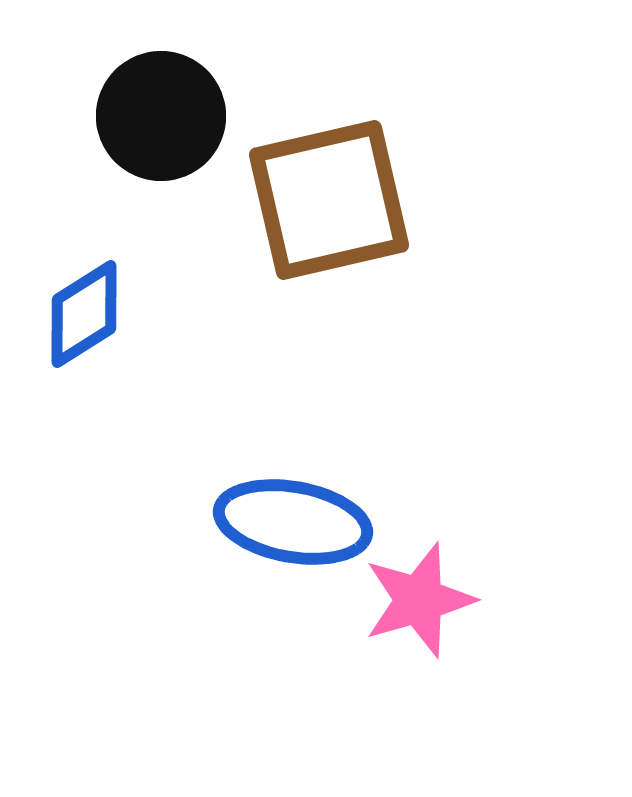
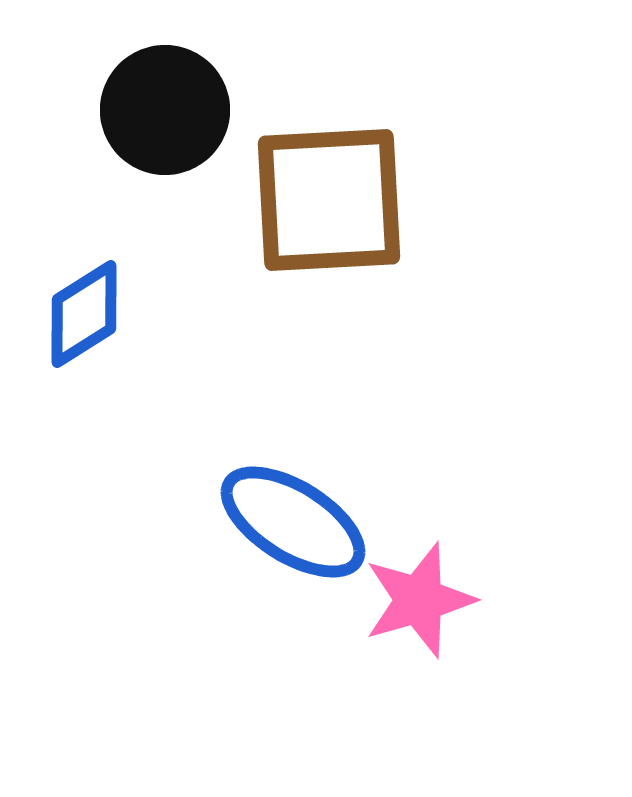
black circle: moved 4 px right, 6 px up
brown square: rotated 10 degrees clockwise
blue ellipse: rotated 22 degrees clockwise
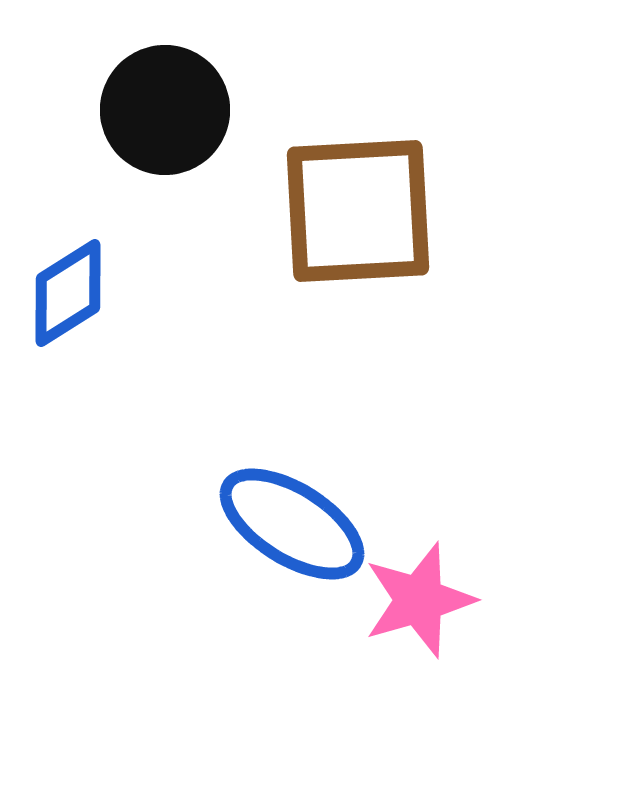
brown square: moved 29 px right, 11 px down
blue diamond: moved 16 px left, 21 px up
blue ellipse: moved 1 px left, 2 px down
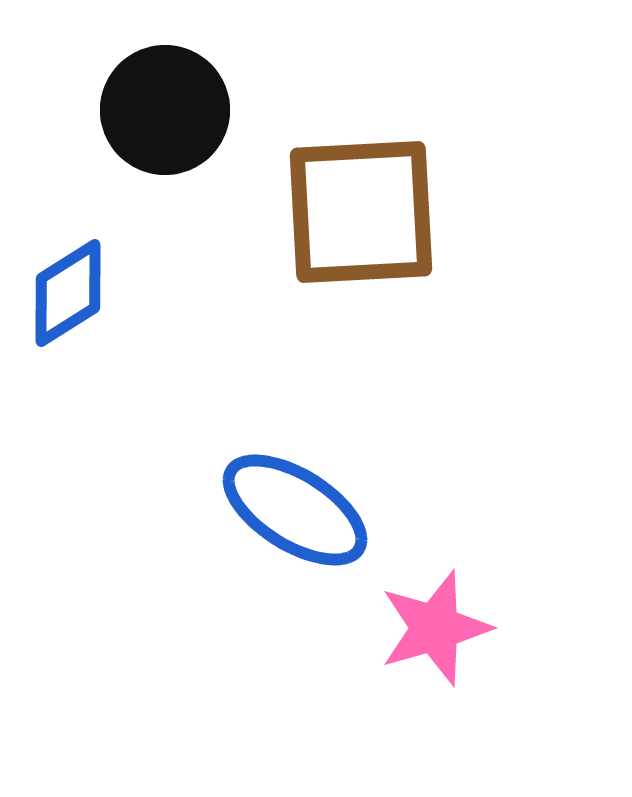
brown square: moved 3 px right, 1 px down
blue ellipse: moved 3 px right, 14 px up
pink star: moved 16 px right, 28 px down
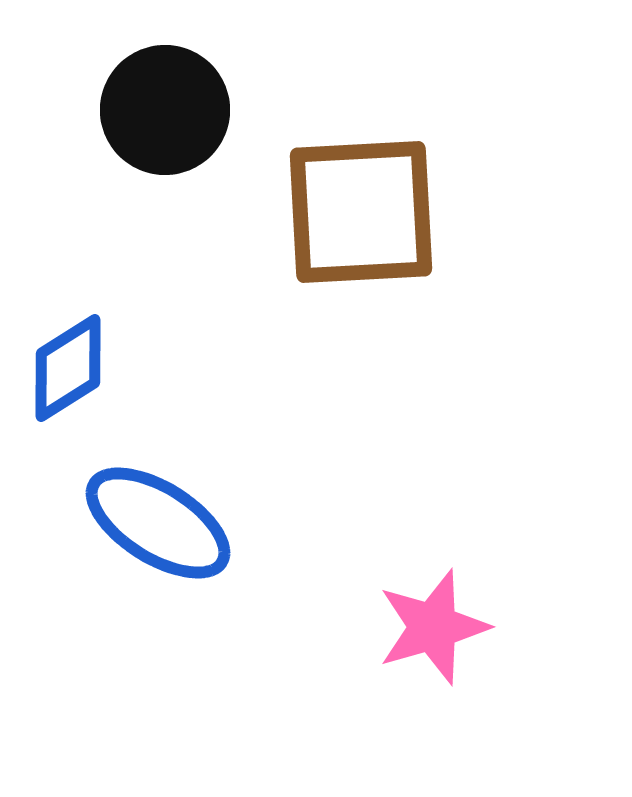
blue diamond: moved 75 px down
blue ellipse: moved 137 px left, 13 px down
pink star: moved 2 px left, 1 px up
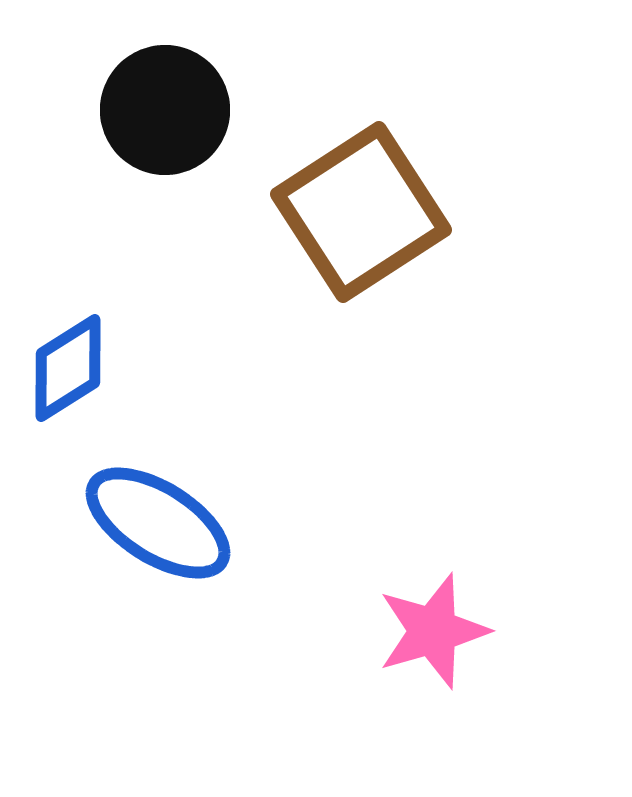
brown square: rotated 30 degrees counterclockwise
pink star: moved 4 px down
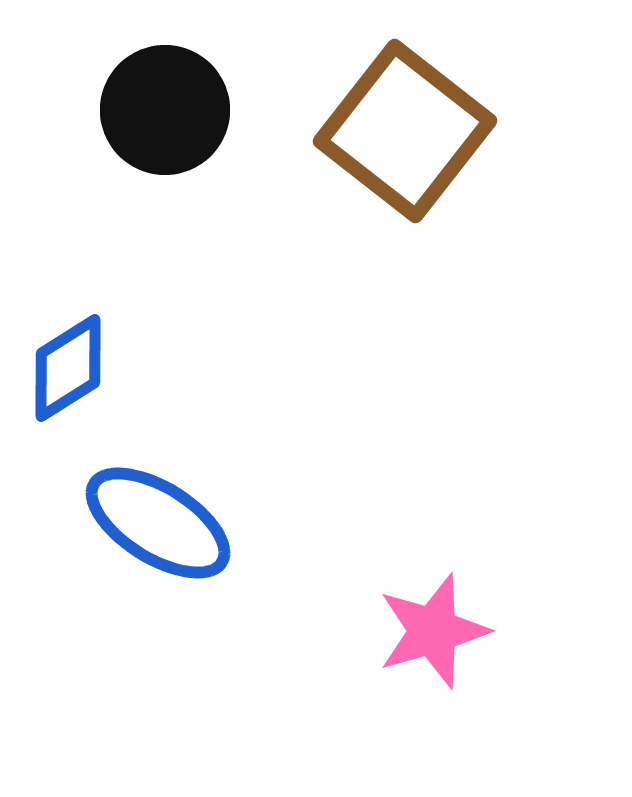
brown square: moved 44 px right, 81 px up; rotated 19 degrees counterclockwise
